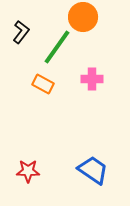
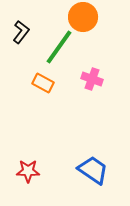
green line: moved 2 px right
pink cross: rotated 20 degrees clockwise
orange rectangle: moved 1 px up
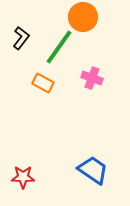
black L-shape: moved 6 px down
pink cross: moved 1 px up
red star: moved 5 px left, 6 px down
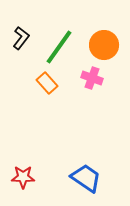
orange circle: moved 21 px right, 28 px down
orange rectangle: moved 4 px right; rotated 20 degrees clockwise
blue trapezoid: moved 7 px left, 8 px down
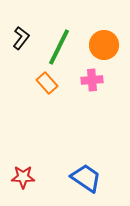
green line: rotated 9 degrees counterclockwise
pink cross: moved 2 px down; rotated 25 degrees counterclockwise
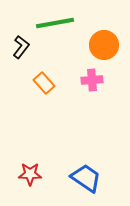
black L-shape: moved 9 px down
green line: moved 4 px left, 24 px up; rotated 54 degrees clockwise
orange rectangle: moved 3 px left
red star: moved 7 px right, 3 px up
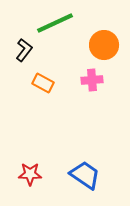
green line: rotated 15 degrees counterclockwise
black L-shape: moved 3 px right, 3 px down
orange rectangle: moved 1 px left; rotated 20 degrees counterclockwise
blue trapezoid: moved 1 px left, 3 px up
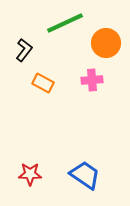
green line: moved 10 px right
orange circle: moved 2 px right, 2 px up
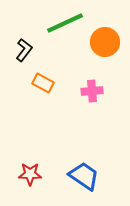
orange circle: moved 1 px left, 1 px up
pink cross: moved 11 px down
blue trapezoid: moved 1 px left, 1 px down
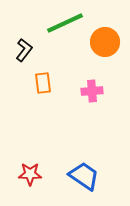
orange rectangle: rotated 55 degrees clockwise
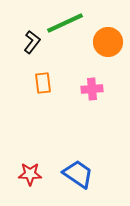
orange circle: moved 3 px right
black L-shape: moved 8 px right, 8 px up
pink cross: moved 2 px up
blue trapezoid: moved 6 px left, 2 px up
